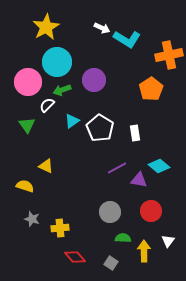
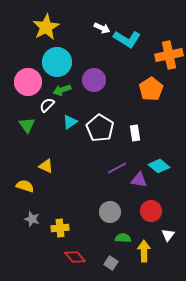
cyan triangle: moved 2 px left, 1 px down
white triangle: moved 6 px up
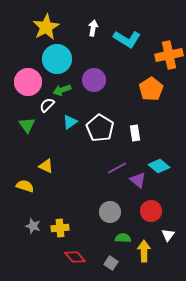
white arrow: moved 9 px left; rotated 105 degrees counterclockwise
cyan circle: moved 3 px up
purple triangle: moved 1 px left; rotated 30 degrees clockwise
gray star: moved 1 px right, 7 px down
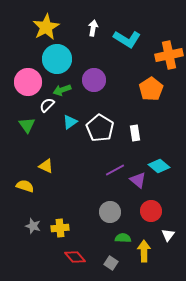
purple line: moved 2 px left, 2 px down
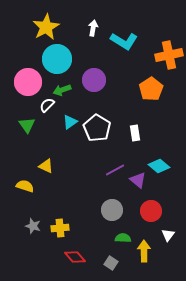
cyan L-shape: moved 3 px left, 2 px down
white pentagon: moved 3 px left
gray circle: moved 2 px right, 2 px up
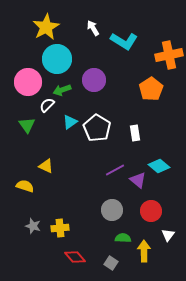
white arrow: rotated 42 degrees counterclockwise
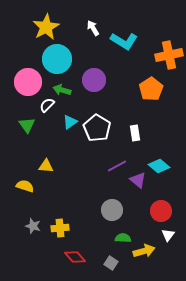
green arrow: rotated 36 degrees clockwise
yellow triangle: rotated 21 degrees counterclockwise
purple line: moved 2 px right, 4 px up
red circle: moved 10 px right
yellow arrow: rotated 75 degrees clockwise
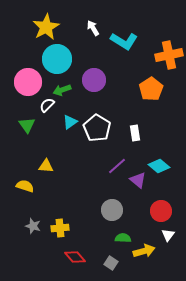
green arrow: rotated 36 degrees counterclockwise
purple line: rotated 12 degrees counterclockwise
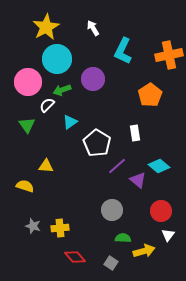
cyan L-shape: moved 1 px left, 10 px down; rotated 84 degrees clockwise
purple circle: moved 1 px left, 1 px up
orange pentagon: moved 1 px left, 6 px down
white pentagon: moved 15 px down
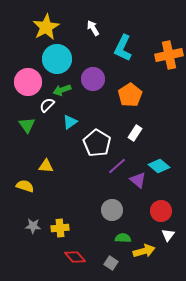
cyan L-shape: moved 3 px up
orange pentagon: moved 20 px left
white rectangle: rotated 42 degrees clockwise
gray star: rotated 14 degrees counterclockwise
